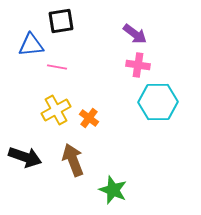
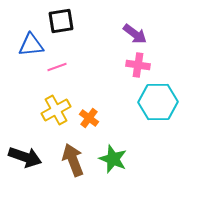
pink line: rotated 30 degrees counterclockwise
green star: moved 31 px up
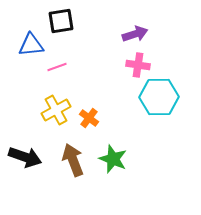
purple arrow: rotated 55 degrees counterclockwise
cyan hexagon: moved 1 px right, 5 px up
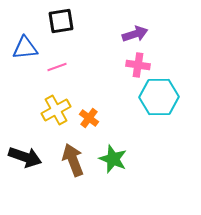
blue triangle: moved 6 px left, 3 px down
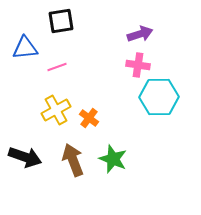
purple arrow: moved 5 px right
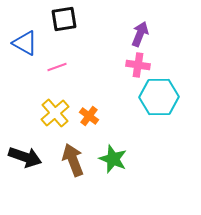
black square: moved 3 px right, 2 px up
purple arrow: rotated 50 degrees counterclockwise
blue triangle: moved 5 px up; rotated 36 degrees clockwise
yellow cross: moved 1 px left, 3 px down; rotated 12 degrees counterclockwise
orange cross: moved 2 px up
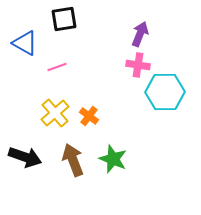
cyan hexagon: moved 6 px right, 5 px up
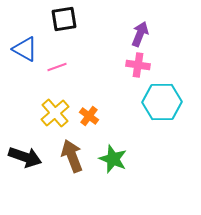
blue triangle: moved 6 px down
cyan hexagon: moved 3 px left, 10 px down
brown arrow: moved 1 px left, 4 px up
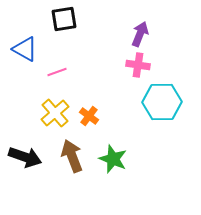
pink line: moved 5 px down
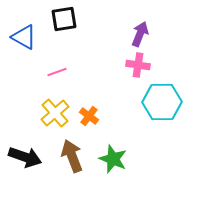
blue triangle: moved 1 px left, 12 px up
